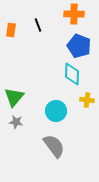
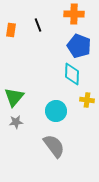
gray star: rotated 16 degrees counterclockwise
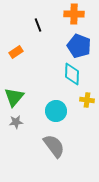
orange rectangle: moved 5 px right, 22 px down; rotated 48 degrees clockwise
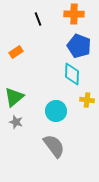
black line: moved 6 px up
green triangle: rotated 10 degrees clockwise
gray star: rotated 24 degrees clockwise
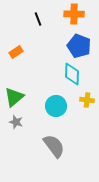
cyan circle: moved 5 px up
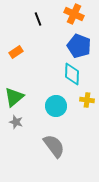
orange cross: rotated 24 degrees clockwise
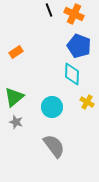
black line: moved 11 px right, 9 px up
yellow cross: moved 2 px down; rotated 24 degrees clockwise
cyan circle: moved 4 px left, 1 px down
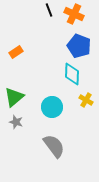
yellow cross: moved 1 px left, 2 px up
